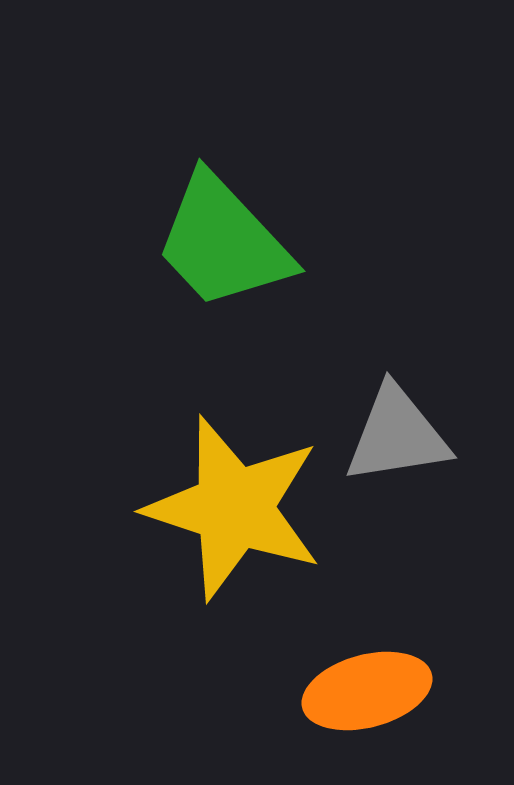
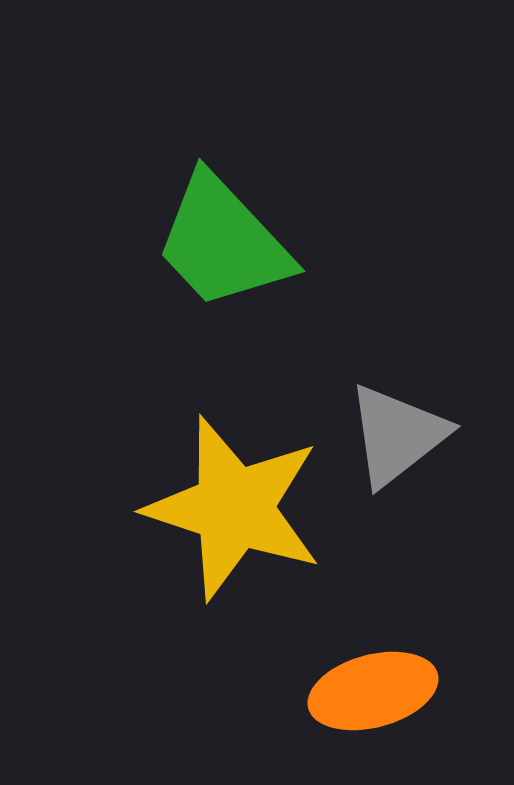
gray triangle: rotated 29 degrees counterclockwise
orange ellipse: moved 6 px right
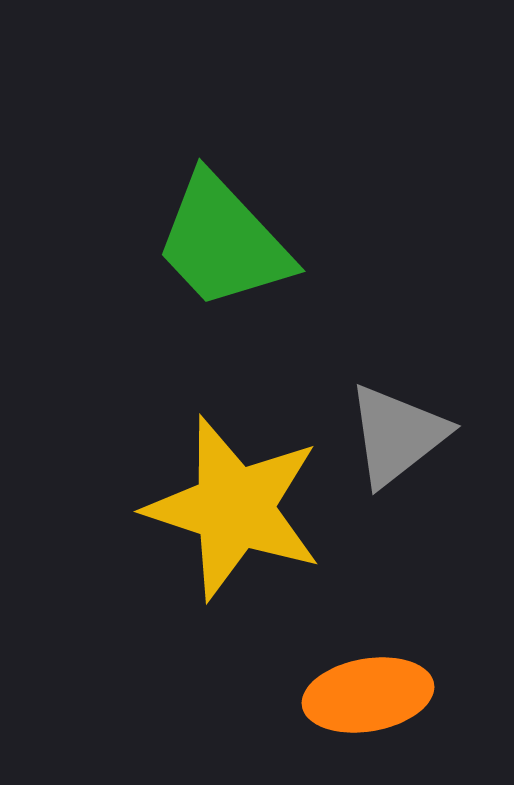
orange ellipse: moved 5 px left, 4 px down; rotated 5 degrees clockwise
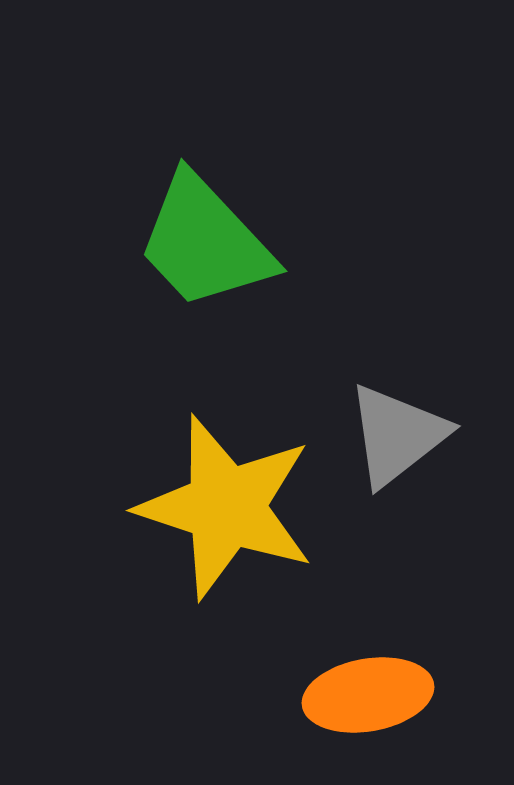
green trapezoid: moved 18 px left
yellow star: moved 8 px left, 1 px up
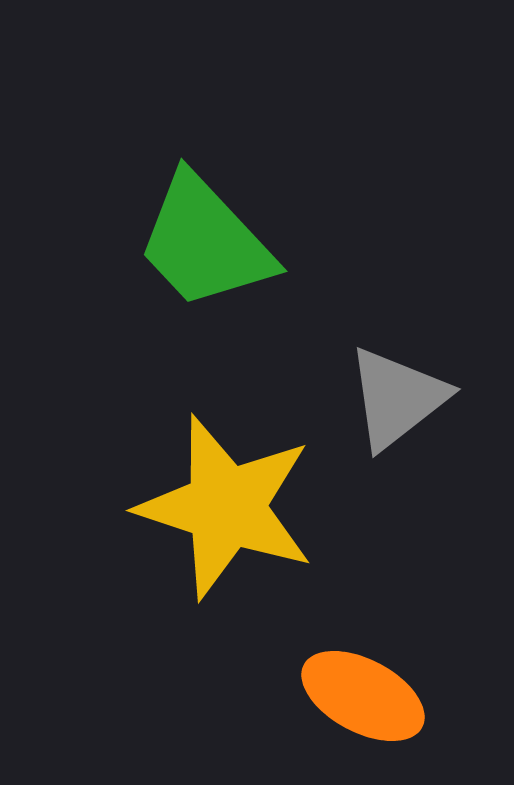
gray triangle: moved 37 px up
orange ellipse: moved 5 px left, 1 px down; rotated 38 degrees clockwise
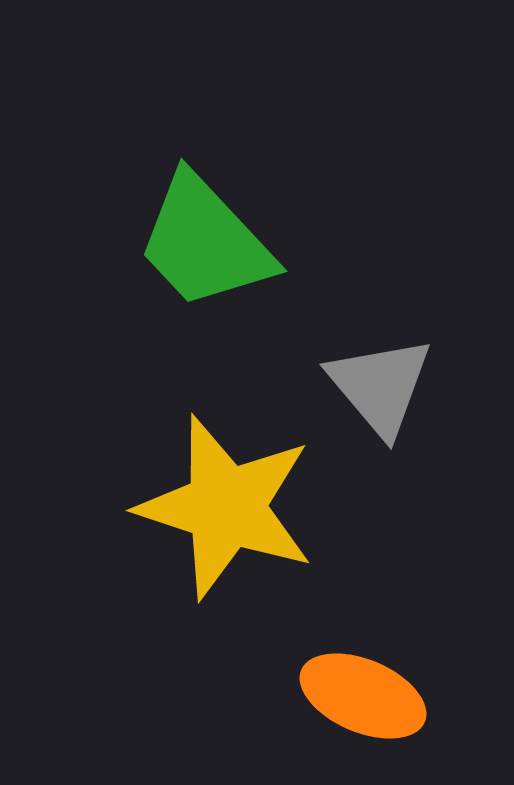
gray triangle: moved 17 px left, 12 px up; rotated 32 degrees counterclockwise
orange ellipse: rotated 5 degrees counterclockwise
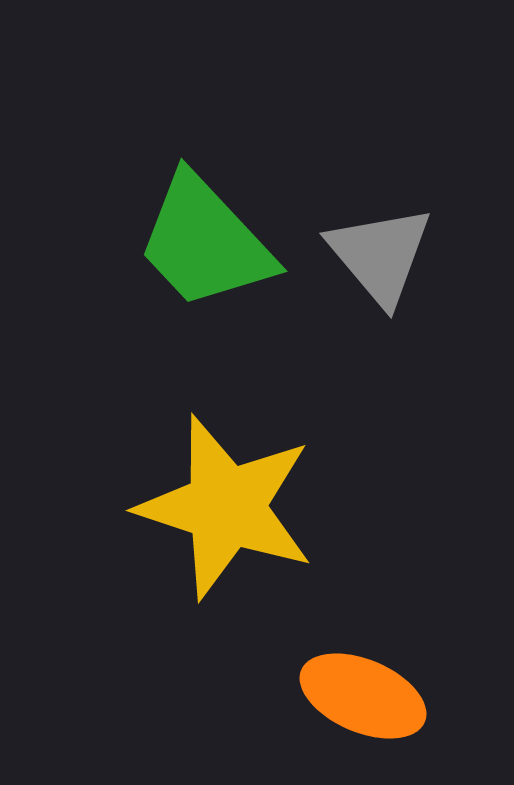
gray triangle: moved 131 px up
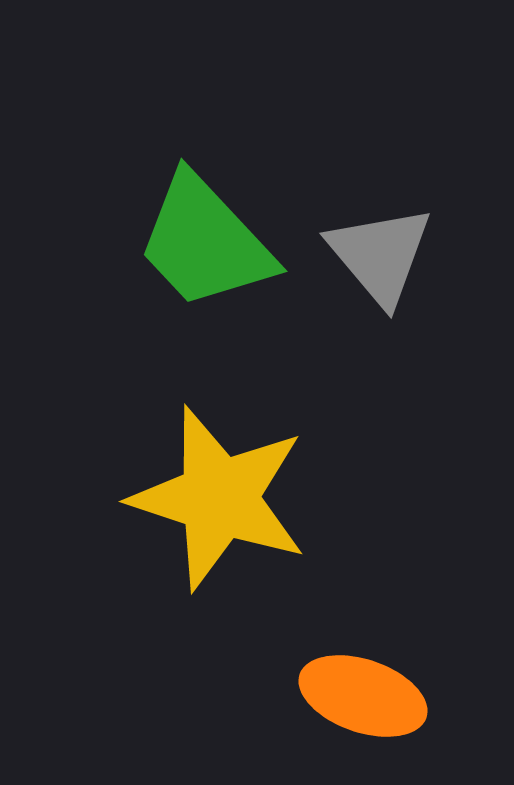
yellow star: moved 7 px left, 9 px up
orange ellipse: rotated 4 degrees counterclockwise
